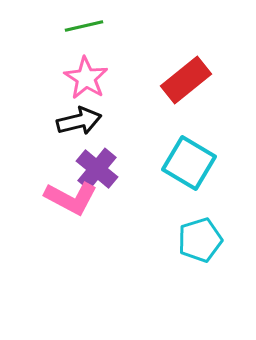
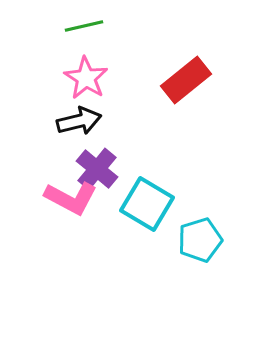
cyan square: moved 42 px left, 41 px down
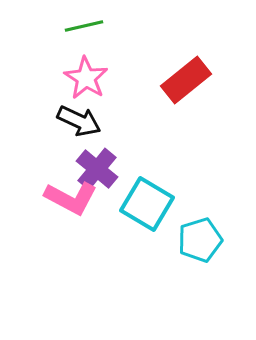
black arrow: rotated 39 degrees clockwise
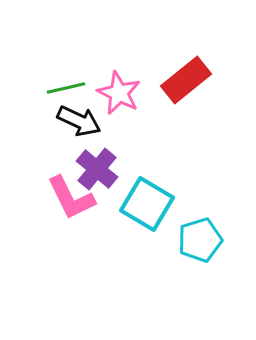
green line: moved 18 px left, 62 px down
pink star: moved 33 px right, 15 px down; rotated 6 degrees counterclockwise
pink L-shape: rotated 36 degrees clockwise
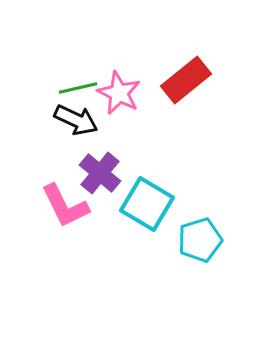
green line: moved 12 px right
black arrow: moved 3 px left, 1 px up
purple cross: moved 3 px right, 4 px down
pink L-shape: moved 6 px left, 8 px down
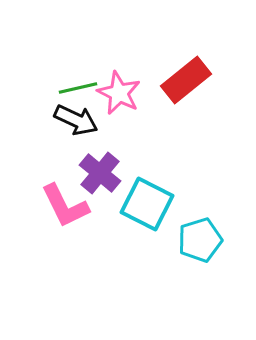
cyan square: rotated 4 degrees counterclockwise
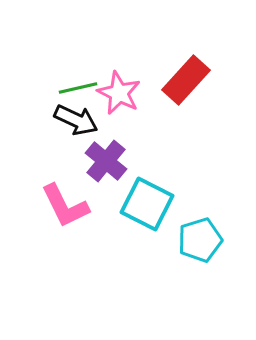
red rectangle: rotated 9 degrees counterclockwise
purple cross: moved 6 px right, 12 px up
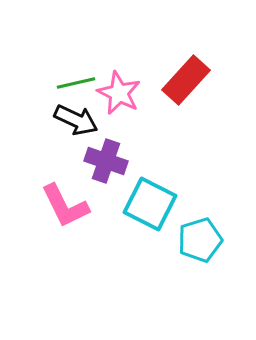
green line: moved 2 px left, 5 px up
purple cross: rotated 21 degrees counterclockwise
cyan square: moved 3 px right
